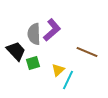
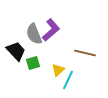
purple L-shape: moved 1 px left
gray semicircle: rotated 20 degrees counterclockwise
brown line: moved 2 px left, 1 px down; rotated 10 degrees counterclockwise
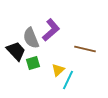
gray semicircle: moved 3 px left, 4 px down
brown line: moved 4 px up
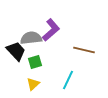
gray semicircle: rotated 105 degrees clockwise
brown line: moved 1 px left, 1 px down
green square: moved 2 px right, 1 px up
yellow triangle: moved 25 px left, 14 px down
